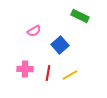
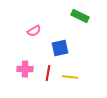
blue square: moved 3 px down; rotated 30 degrees clockwise
yellow line: moved 2 px down; rotated 35 degrees clockwise
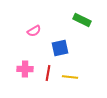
green rectangle: moved 2 px right, 4 px down
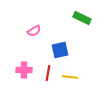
green rectangle: moved 2 px up
blue square: moved 2 px down
pink cross: moved 1 px left, 1 px down
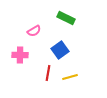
green rectangle: moved 16 px left
blue square: rotated 24 degrees counterclockwise
pink cross: moved 4 px left, 15 px up
yellow line: rotated 21 degrees counterclockwise
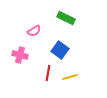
blue square: rotated 18 degrees counterclockwise
pink cross: rotated 14 degrees clockwise
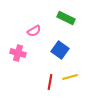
pink cross: moved 2 px left, 2 px up
red line: moved 2 px right, 9 px down
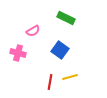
pink semicircle: moved 1 px left
